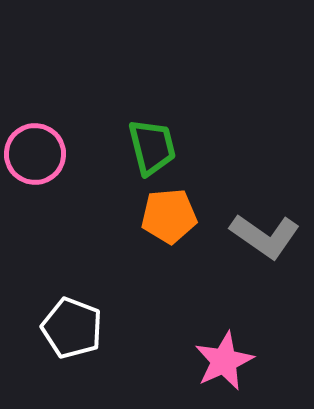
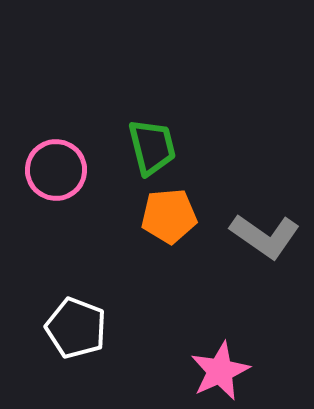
pink circle: moved 21 px right, 16 px down
white pentagon: moved 4 px right
pink star: moved 4 px left, 10 px down
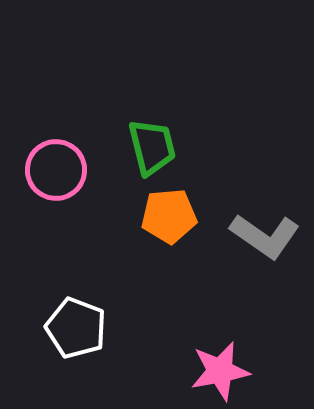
pink star: rotated 14 degrees clockwise
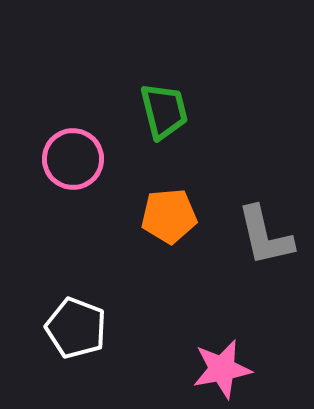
green trapezoid: moved 12 px right, 36 px up
pink circle: moved 17 px right, 11 px up
gray L-shape: rotated 42 degrees clockwise
pink star: moved 2 px right, 2 px up
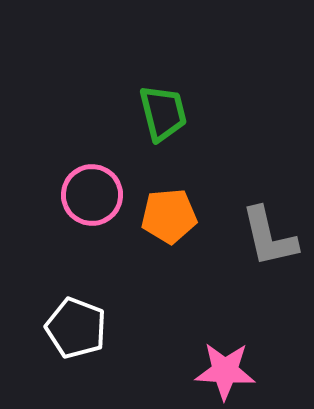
green trapezoid: moved 1 px left, 2 px down
pink circle: moved 19 px right, 36 px down
gray L-shape: moved 4 px right, 1 px down
pink star: moved 3 px right, 2 px down; rotated 14 degrees clockwise
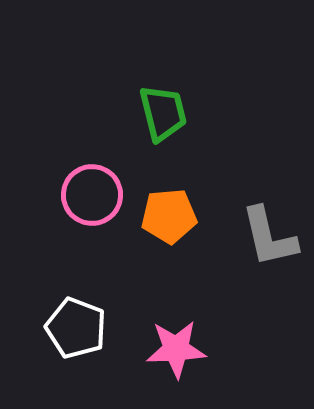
pink star: moved 49 px left, 22 px up; rotated 6 degrees counterclockwise
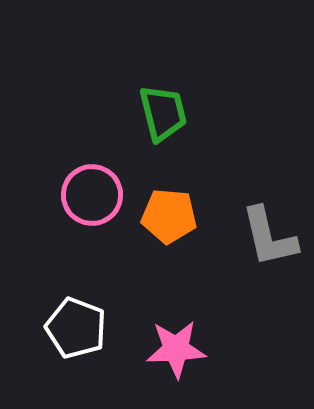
orange pentagon: rotated 10 degrees clockwise
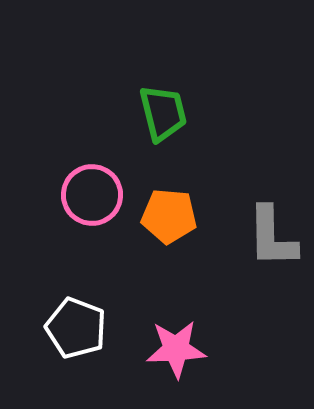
gray L-shape: moved 3 px right; rotated 12 degrees clockwise
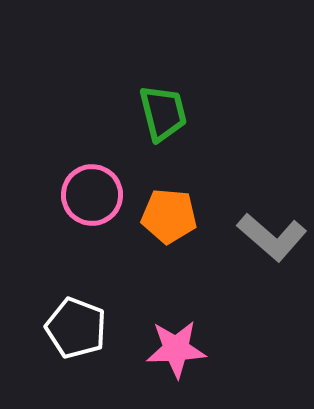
gray L-shape: rotated 48 degrees counterclockwise
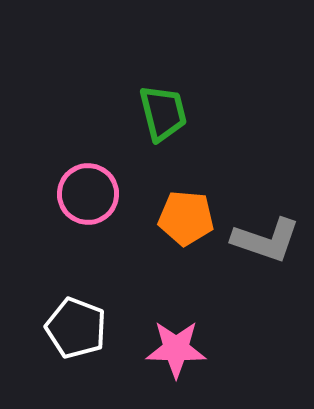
pink circle: moved 4 px left, 1 px up
orange pentagon: moved 17 px right, 2 px down
gray L-shape: moved 6 px left, 3 px down; rotated 22 degrees counterclockwise
pink star: rotated 4 degrees clockwise
